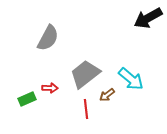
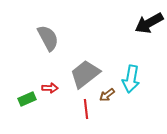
black arrow: moved 1 px right, 5 px down
gray semicircle: rotated 56 degrees counterclockwise
cyan arrow: rotated 60 degrees clockwise
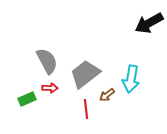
gray semicircle: moved 1 px left, 23 px down
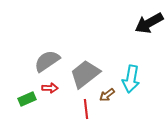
gray semicircle: rotated 96 degrees counterclockwise
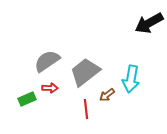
gray trapezoid: moved 2 px up
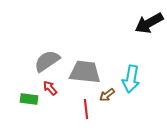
gray trapezoid: rotated 44 degrees clockwise
red arrow: rotated 133 degrees counterclockwise
green rectangle: moved 2 px right; rotated 30 degrees clockwise
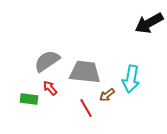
red line: moved 1 px up; rotated 24 degrees counterclockwise
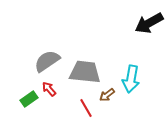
red arrow: moved 1 px left, 1 px down
green rectangle: rotated 42 degrees counterclockwise
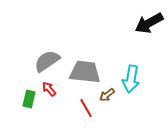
green rectangle: rotated 42 degrees counterclockwise
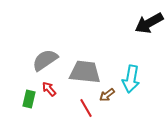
gray semicircle: moved 2 px left, 1 px up
